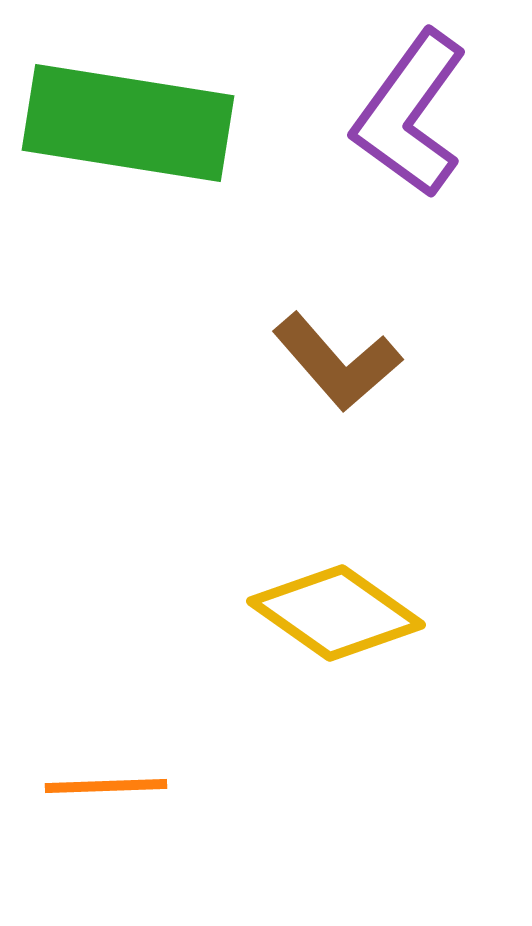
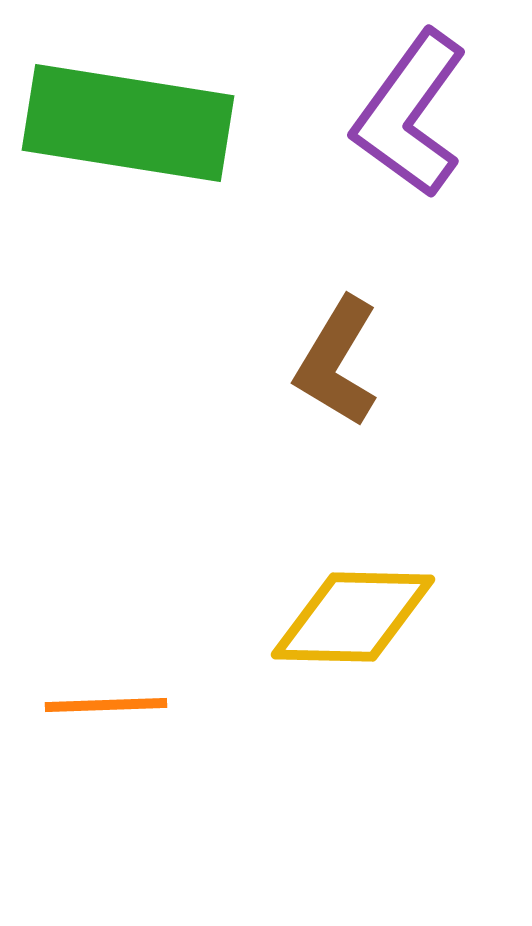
brown L-shape: rotated 72 degrees clockwise
yellow diamond: moved 17 px right, 4 px down; rotated 34 degrees counterclockwise
orange line: moved 81 px up
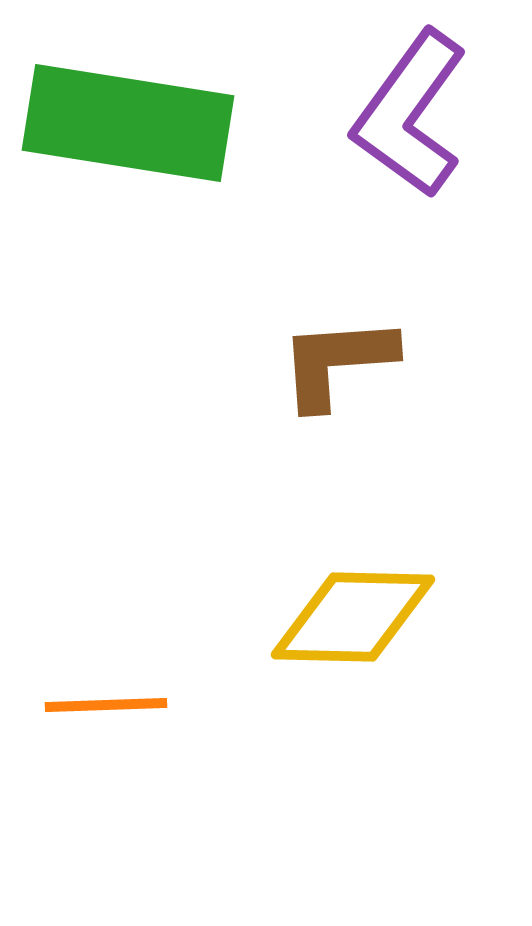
brown L-shape: rotated 55 degrees clockwise
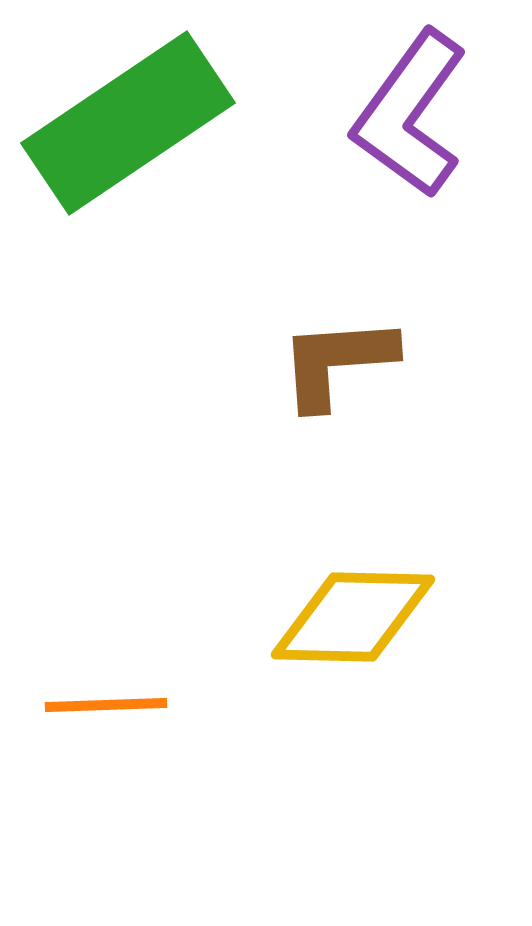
green rectangle: rotated 43 degrees counterclockwise
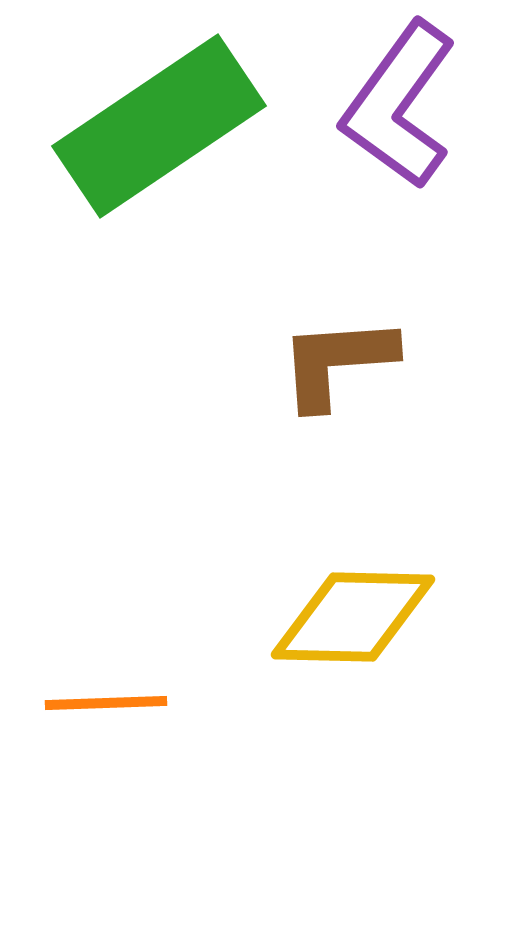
purple L-shape: moved 11 px left, 9 px up
green rectangle: moved 31 px right, 3 px down
orange line: moved 2 px up
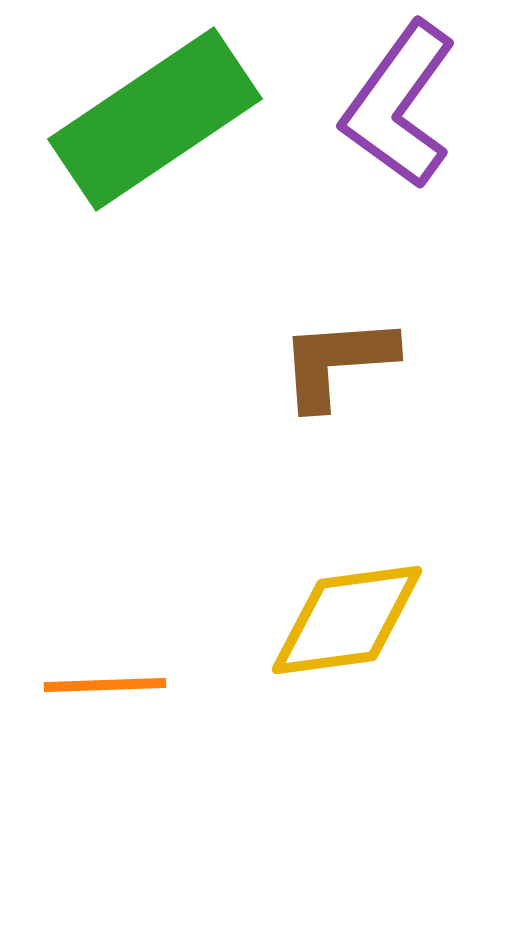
green rectangle: moved 4 px left, 7 px up
yellow diamond: moved 6 px left, 3 px down; rotated 9 degrees counterclockwise
orange line: moved 1 px left, 18 px up
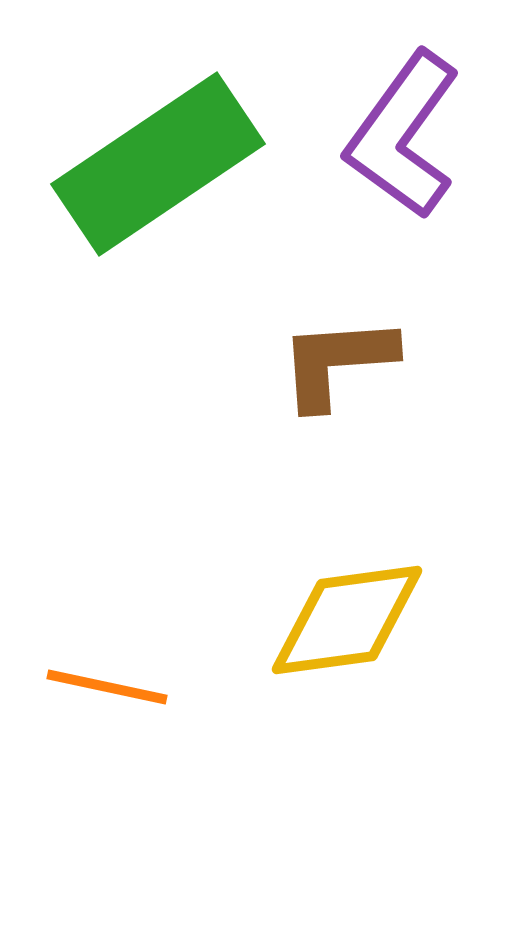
purple L-shape: moved 4 px right, 30 px down
green rectangle: moved 3 px right, 45 px down
orange line: moved 2 px right, 2 px down; rotated 14 degrees clockwise
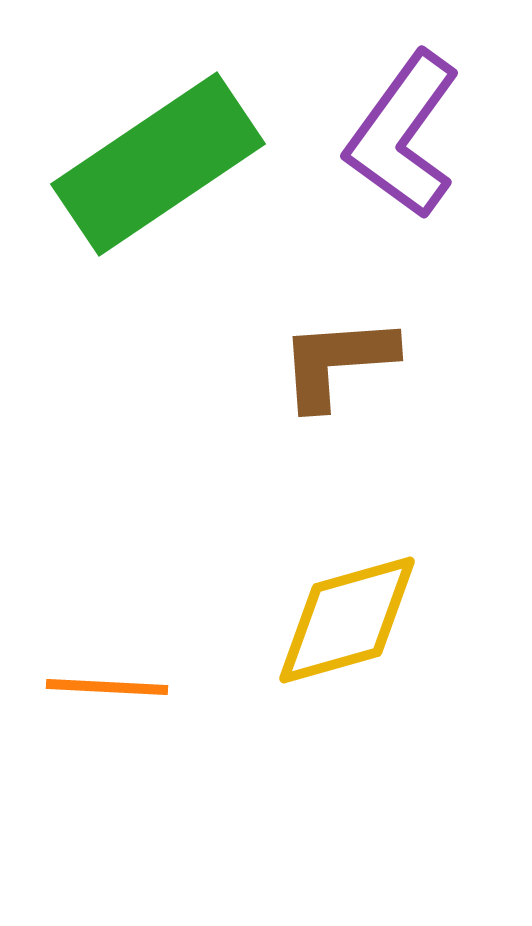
yellow diamond: rotated 8 degrees counterclockwise
orange line: rotated 9 degrees counterclockwise
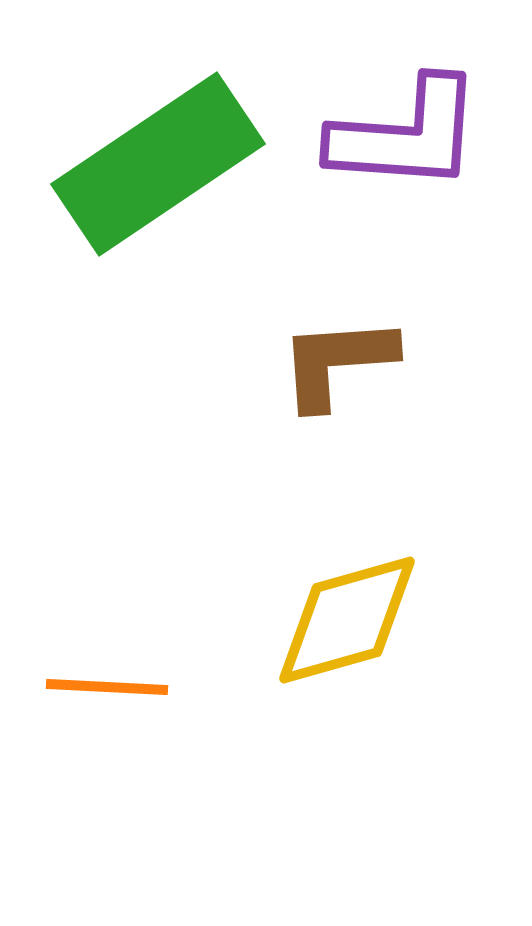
purple L-shape: moved 3 px right; rotated 122 degrees counterclockwise
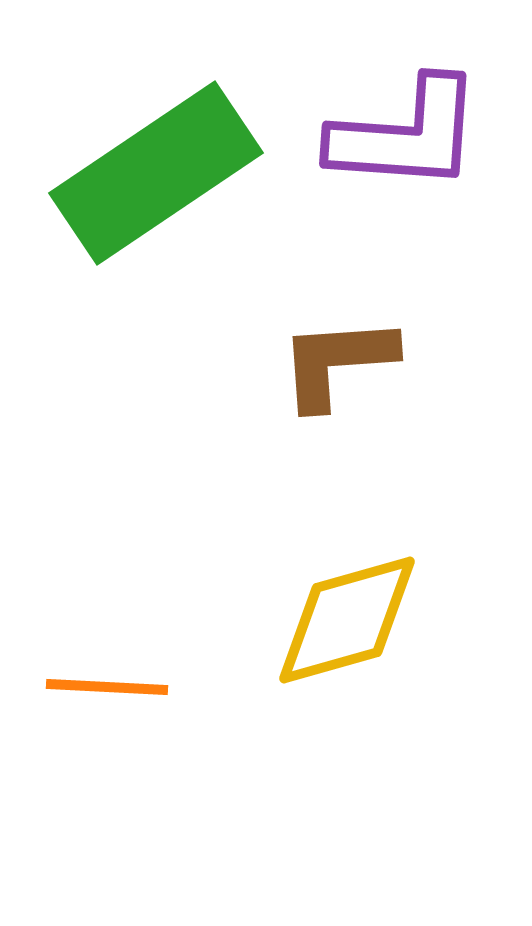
green rectangle: moved 2 px left, 9 px down
